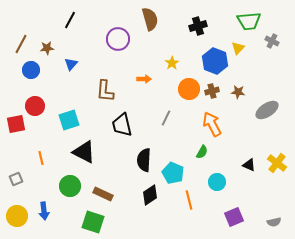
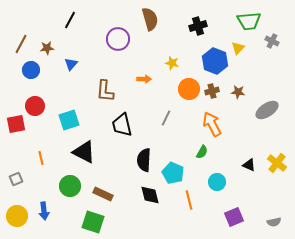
yellow star at (172, 63): rotated 24 degrees counterclockwise
black diamond at (150, 195): rotated 70 degrees counterclockwise
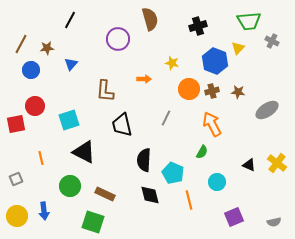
brown rectangle at (103, 194): moved 2 px right
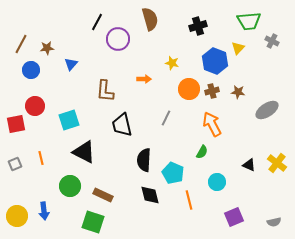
black line at (70, 20): moved 27 px right, 2 px down
gray square at (16, 179): moved 1 px left, 15 px up
brown rectangle at (105, 194): moved 2 px left, 1 px down
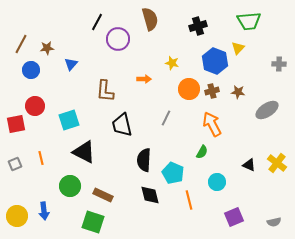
gray cross at (272, 41): moved 7 px right, 23 px down; rotated 24 degrees counterclockwise
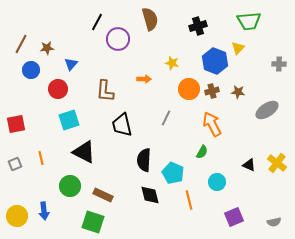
red circle at (35, 106): moved 23 px right, 17 px up
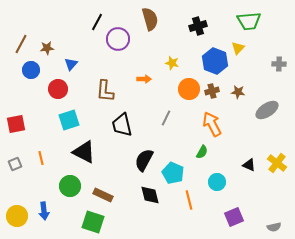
black semicircle at (144, 160): rotated 25 degrees clockwise
gray semicircle at (274, 222): moved 5 px down
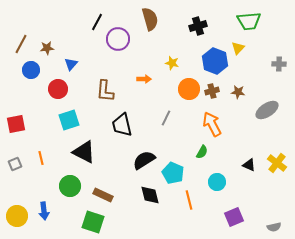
black semicircle at (144, 160): rotated 30 degrees clockwise
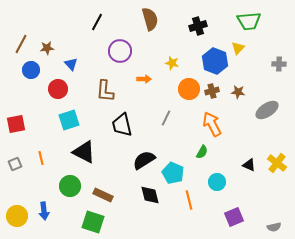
purple circle at (118, 39): moved 2 px right, 12 px down
blue triangle at (71, 64): rotated 24 degrees counterclockwise
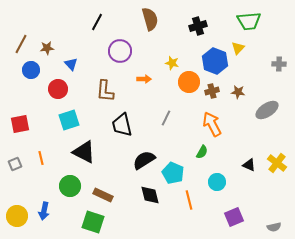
orange circle at (189, 89): moved 7 px up
red square at (16, 124): moved 4 px right
blue arrow at (44, 211): rotated 18 degrees clockwise
